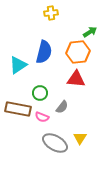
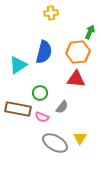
green arrow: rotated 32 degrees counterclockwise
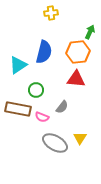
green circle: moved 4 px left, 3 px up
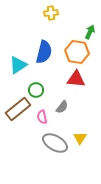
orange hexagon: moved 1 px left; rotated 15 degrees clockwise
brown rectangle: rotated 50 degrees counterclockwise
pink semicircle: rotated 56 degrees clockwise
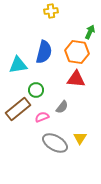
yellow cross: moved 2 px up
cyan triangle: rotated 24 degrees clockwise
pink semicircle: rotated 80 degrees clockwise
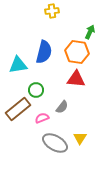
yellow cross: moved 1 px right
pink semicircle: moved 1 px down
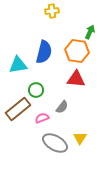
orange hexagon: moved 1 px up
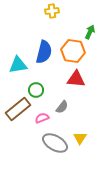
orange hexagon: moved 4 px left
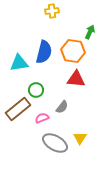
cyan triangle: moved 1 px right, 2 px up
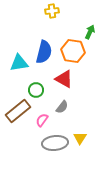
red triangle: moved 12 px left; rotated 24 degrees clockwise
brown rectangle: moved 2 px down
pink semicircle: moved 2 px down; rotated 32 degrees counterclockwise
gray ellipse: rotated 35 degrees counterclockwise
